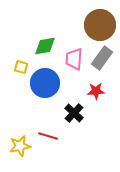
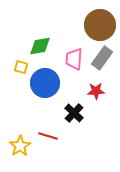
green diamond: moved 5 px left
yellow star: rotated 20 degrees counterclockwise
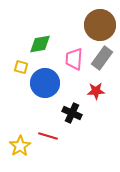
green diamond: moved 2 px up
black cross: moved 2 px left; rotated 18 degrees counterclockwise
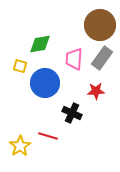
yellow square: moved 1 px left, 1 px up
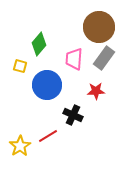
brown circle: moved 1 px left, 2 px down
green diamond: moved 1 px left; rotated 40 degrees counterclockwise
gray rectangle: moved 2 px right
blue circle: moved 2 px right, 2 px down
black cross: moved 1 px right, 2 px down
red line: rotated 48 degrees counterclockwise
